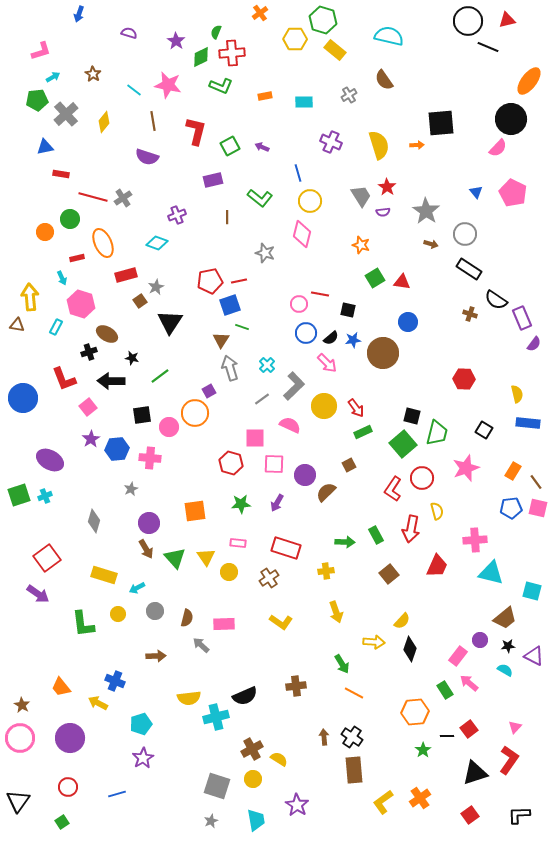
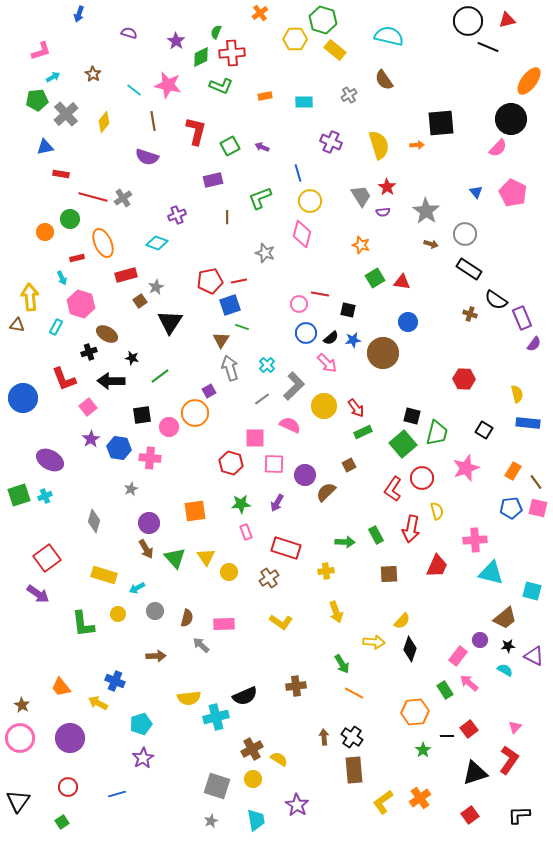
green L-shape at (260, 198): rotated 120 degrees clockwise
blue hexagon at (117, 449): moved 2 px right, 1 px up; rotated 15 degrees clockwise
pink rectangle at (238, 543): moved 8 px right, 11 px up; rotated 63 degrees clockwise
brown square at (389, 574): rotated 36 degrees clockwise
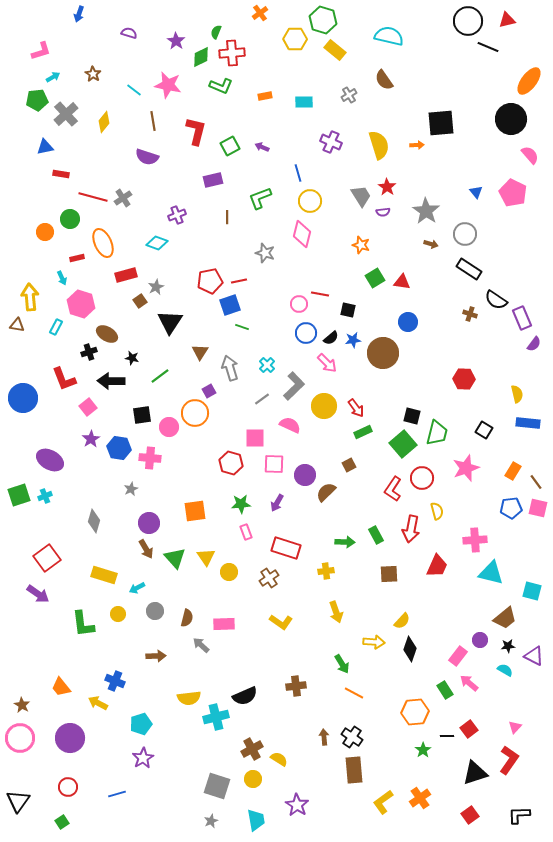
pink semicircle at (498, 148): moved 32 px right, 7 px down; rotated 84 degrees counterclockwise
brown triangle at (221, 340): moved 21 px left, 12 px down
